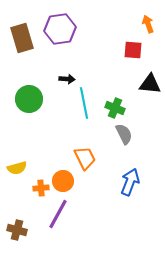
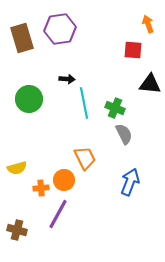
orange circle: moved 1 px right, 1 px up
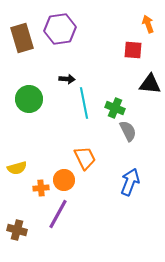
gray semicircle: moved 4 px right, 3 px up
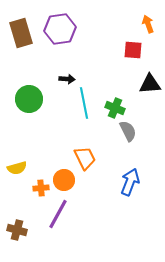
brown rectangle: moved 1 px left, 5 px up
black triangle: rotated 10 degrees counterclockwise
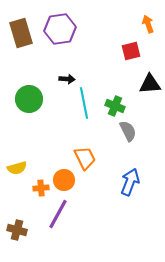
red square: moved 2 px left, 1 px down; rotated 18 degrees counterclockwise
green cross: moved 2 px up
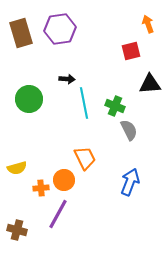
gray semicircle: moved 1 px right, 1 px up
